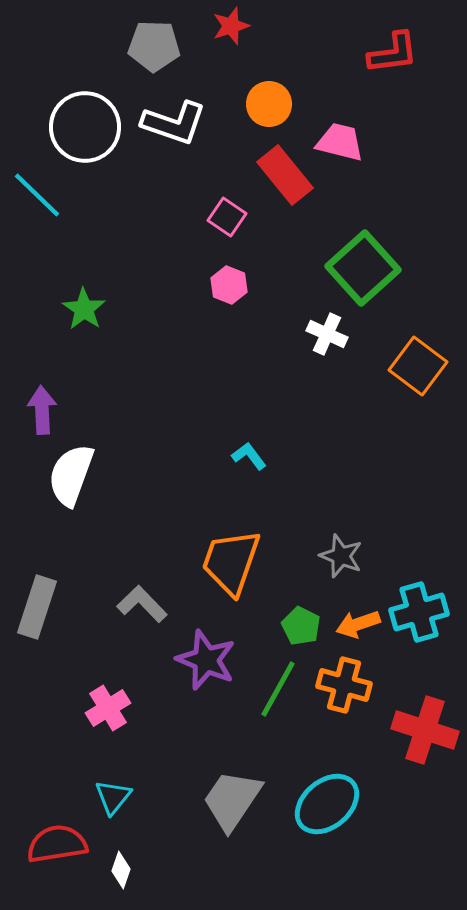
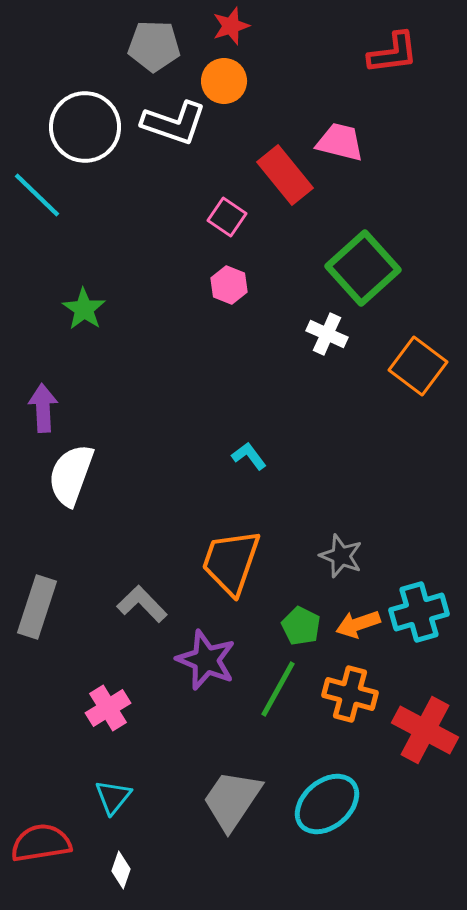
orange circle: moved 45 px left, 23 px up
purple arrow: moved 1 px right, 2 px up
orange cross: moved 6 px right, 9 px down
red cross: rotated 10 degrees clockwise
red semicircle: moved 16 px left, 1 px up
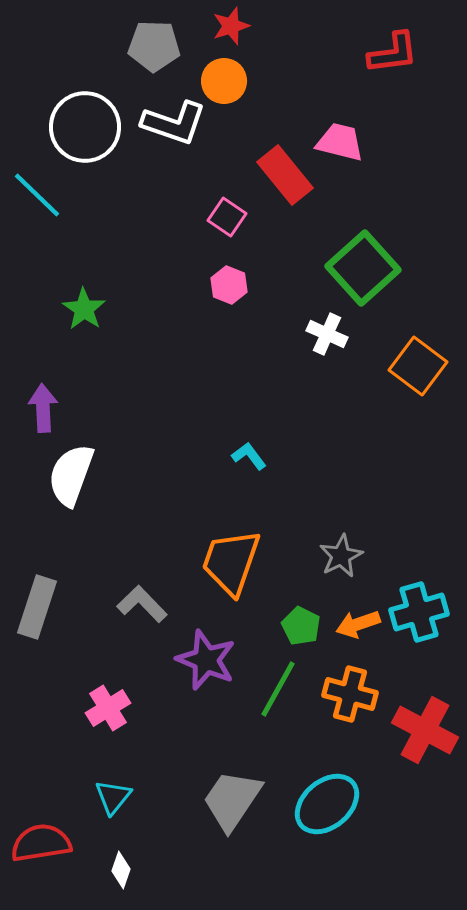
gray star: rotated 24 degrees clockwise
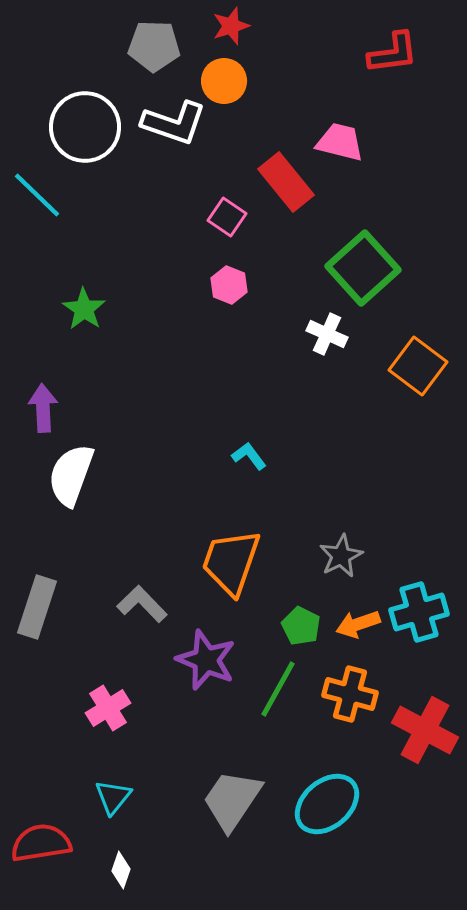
red rectangle: moved 1 px right, 7 px down
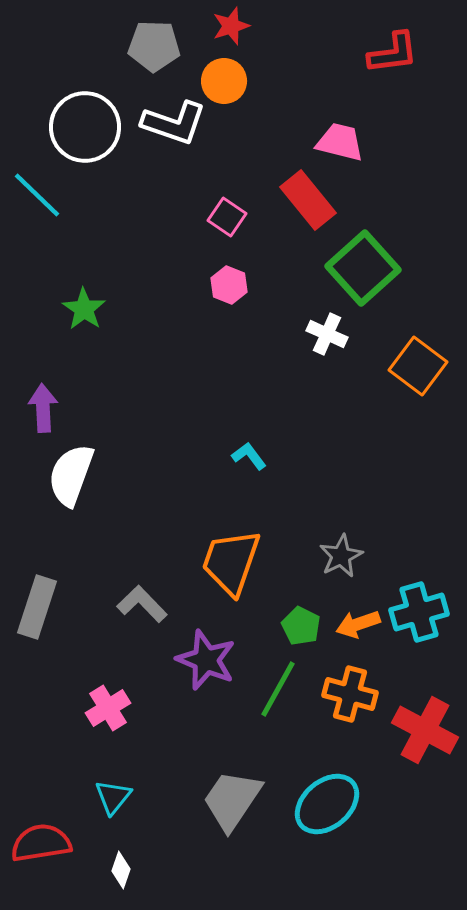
red rectangle: moved 22 px right, 18 px down
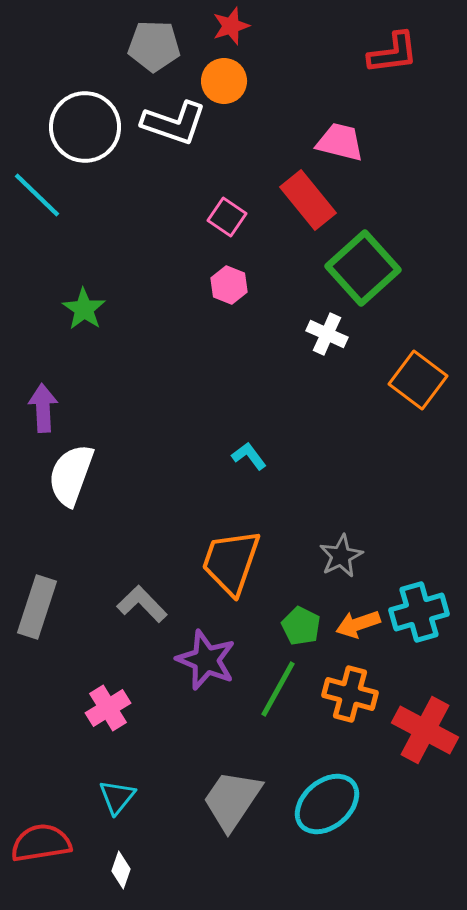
orange square: moved 14 px down
cyan triangle: moved 4 px right
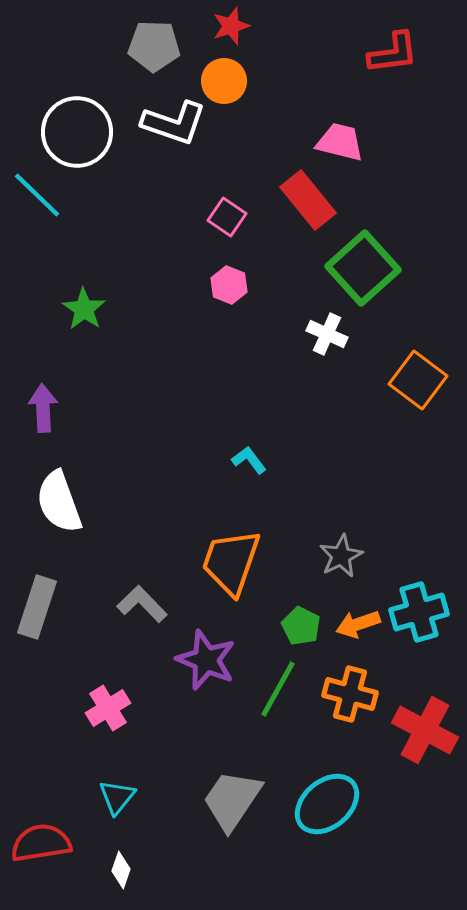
white circle: moved 8 px left, 5 px down
cyan L-shape: moved 4 px down
white semicircle: moved 12 px left, 27 px down; rotated 40 degrees counterclockwise
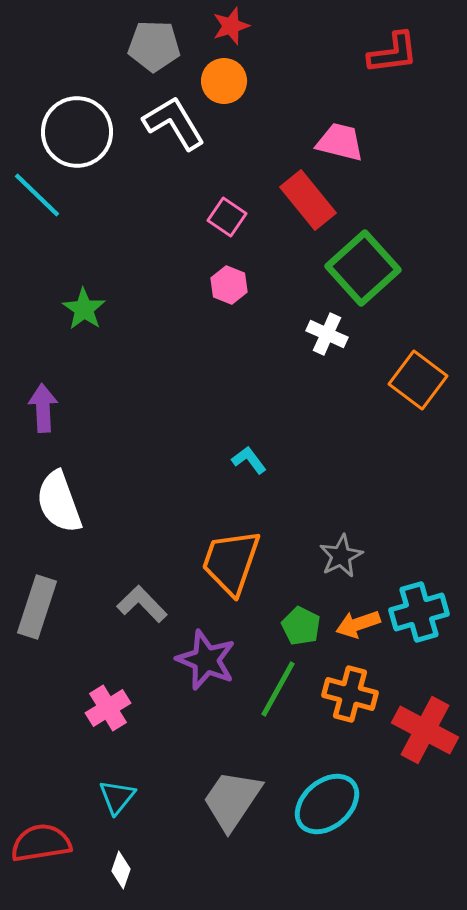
white L-shape: rotated 140 degrees counterclockwise
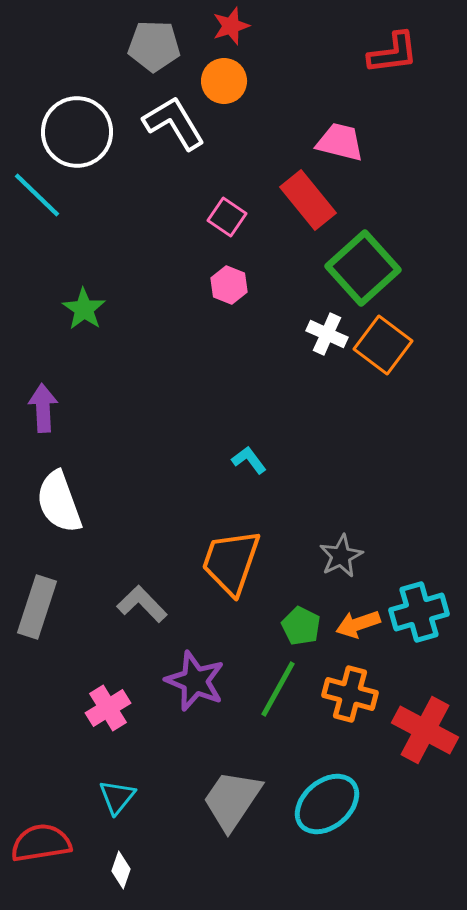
orange square: moved 35 px left, 35 px up
purple star: moved 11 px left, 21 px down
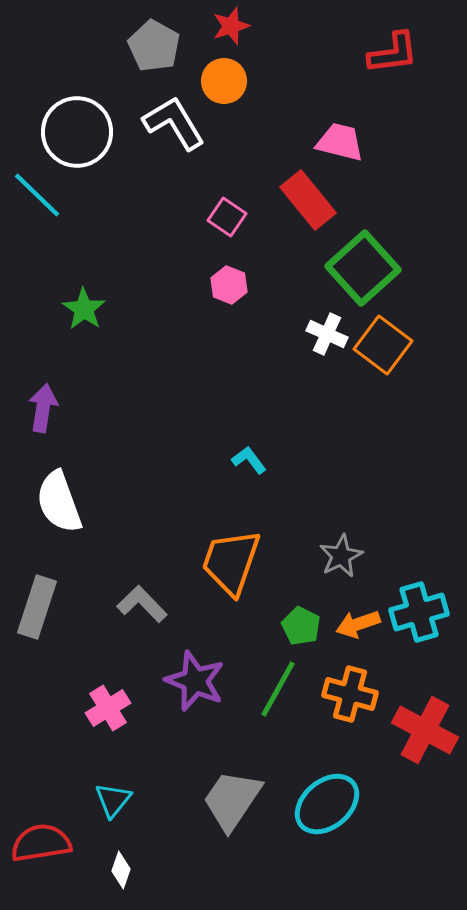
gray pentagon: rotated 27 degrees clockwise
purple arrow: rotated 12 degrees clockwise
cyan triangle: moved 4 px left, 3 px down
